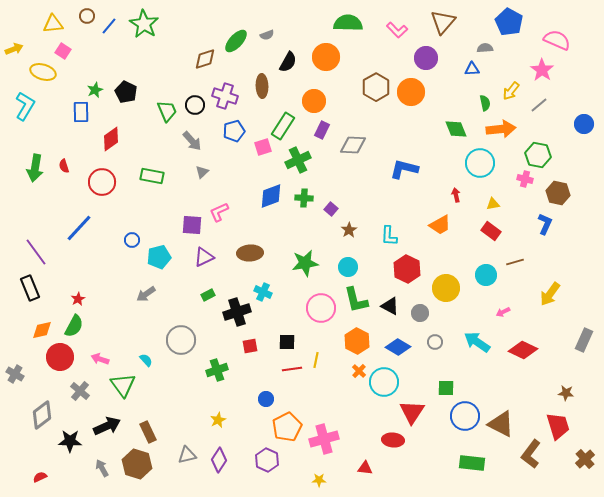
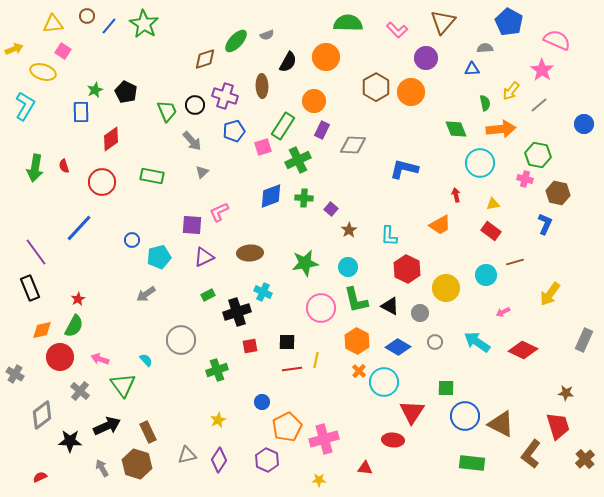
blue circle at (266, 399): moved 4 px left, 3 px down
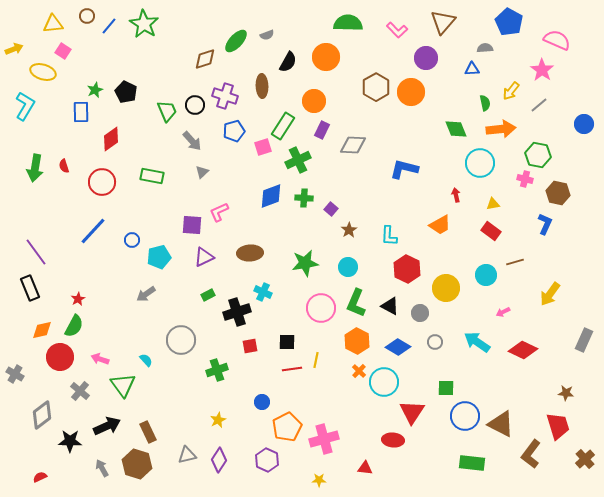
blue line at (79, 228): moved 14 px right, 3 px down
green L-shape at (356, 300): moved 3 px down; rotated 36 degrees clockwise
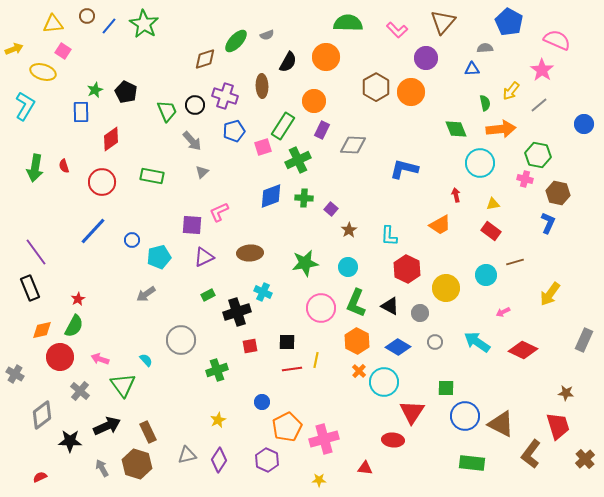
blue L-shape at (545, 224): moved 3 px right, 1 px up
